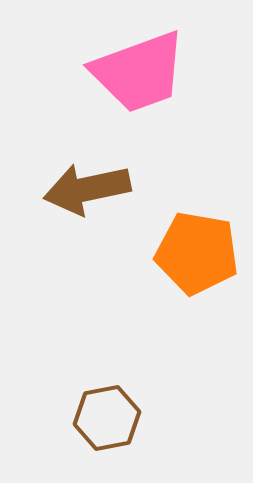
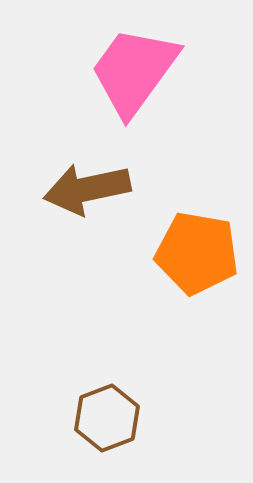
pink trapezoid: moved 5 px left, 1 px up; rotated 146 degrees clockwise
brown hexagon: rotated 10 degrees counterclockwise
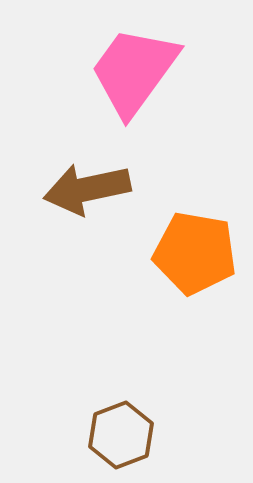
orange pentagon: moved 2 px left
brown hexagon: moved 14 px right, 17 px down
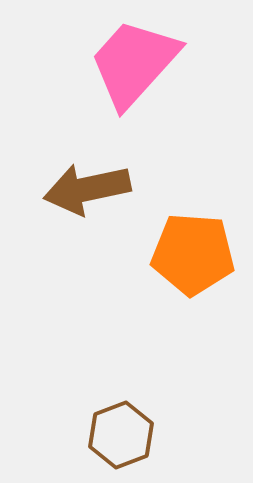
pink trapezoid: moved 8 px up; rotated 6 degrees clockwise
orange pentagon: moved 2 px left, 1 px down; rotated 6 degrees counterclockwise
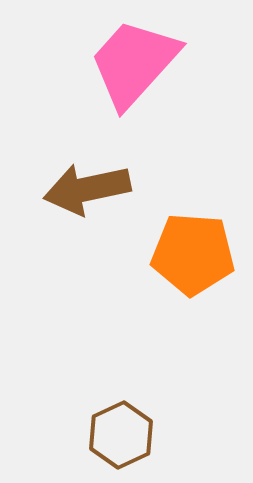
brown hexagon: rotated 4 degrees counterclockwise
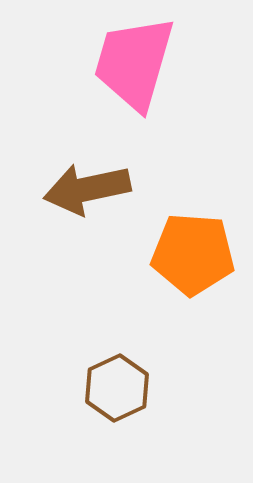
pink trapezoid: rotated 26 degrees counterclockwise
brown hexagon: moved 4 px left, 47 px up
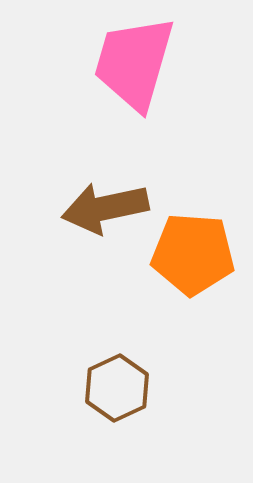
brown arrow: moved 18 px right, 19 px down
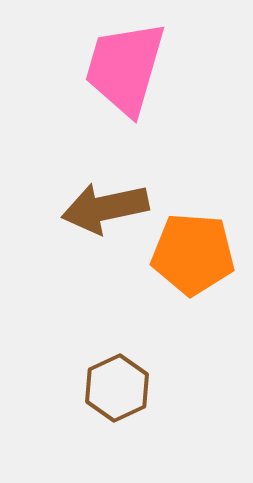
pink trapezoid: moved 9 px left, 5 px down
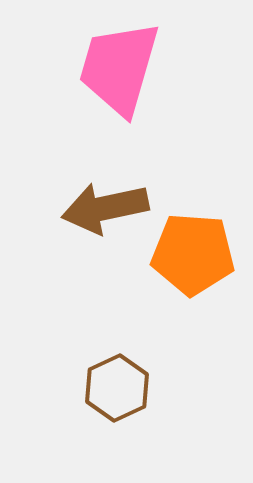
pink trapezoid: moved 6 px left
